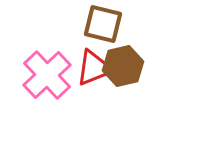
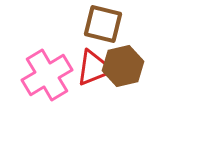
pink cross: rotated 12 degrees clockwise
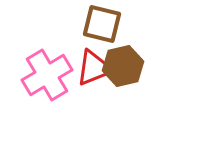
brown square: moved 1 px left
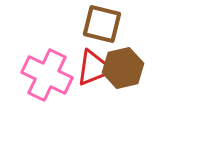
brown hexagon: moved 2 px down
pink cross: rotated 33 degrees counterclockwise
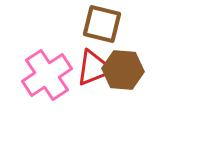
brown hexagon: moved 2 px down; rotated 18 degrees clockwise
pink cross: rotated 30 degrees clockwise
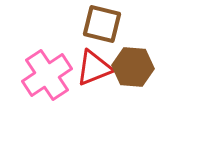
brown hexagon: moved 10 px right, 3 px up
